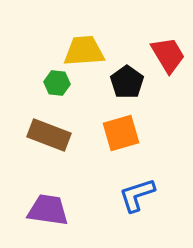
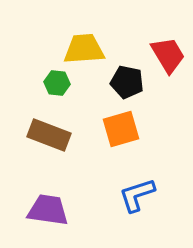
yellow trapezoid: moved 2 px up
black pentagon: rotated 24 degrees counterclockwise
orange square: moved 4 px up
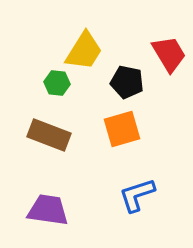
yellow trapezoid: moved 2 px down; rotated 126 degrees clockwise
red trapezoid: moved 1 px right, 1 px up
orange square: moved 1 px right
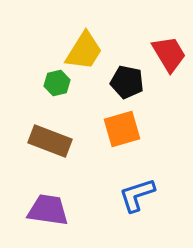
green hexagon: rotated 20 degrees counterclockwise
brown rectangle: moved 1 px right, 6 px down
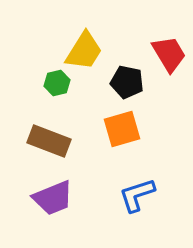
brown rectangle: moved 1 px left
purple trapezoid: moved 5 px right, 12 px up; rotated 150 degrees clockwise
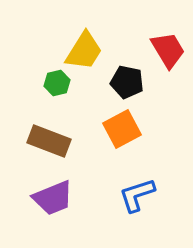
red trapezoid: moved 1 px left, 4 px up
orange square: rotated 12 degrees counterclockwise
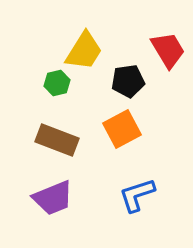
black pentagon: moved 1 px right, 1 px up; rotated 20 degrees counterclockwise
brown rectangle: moved 8 px right, 1 px up
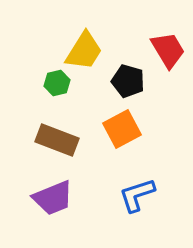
black pentagon: rotated 24 degrees clockwise
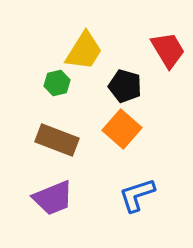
black pentagon: moved 3 px left, 5 px down
orange square: rotated 21 degrees counterclockwise
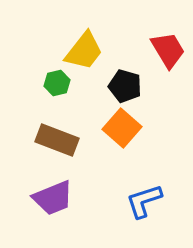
yellow trapezoid: rotated 6 degrees clockwise
orange square: moved 1 px up
blue L-shape: moved 7 px right, 6 px down
